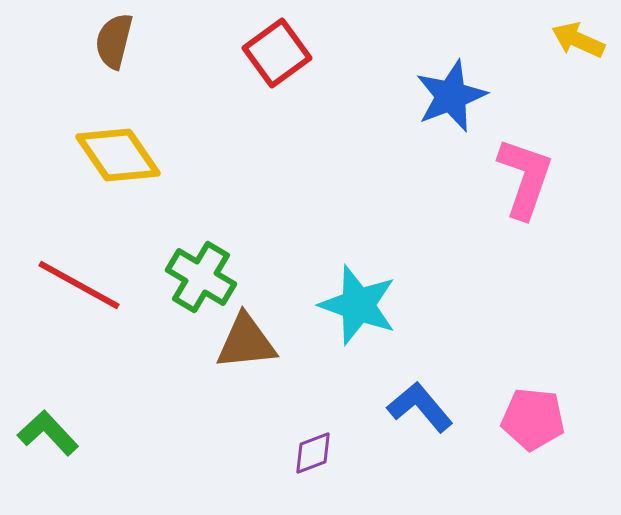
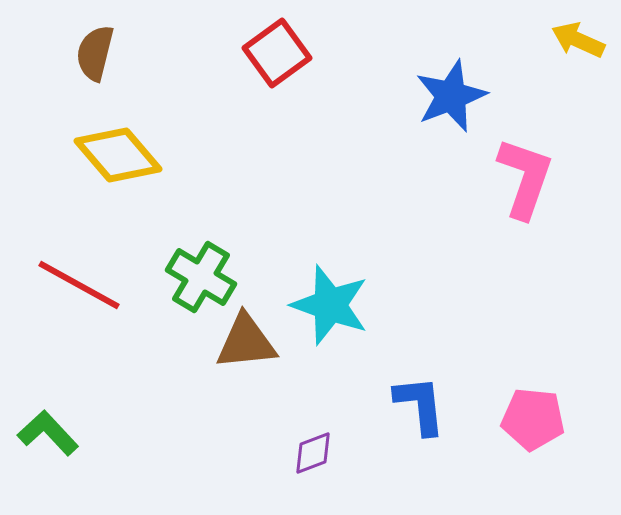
brown semicircle: moved 19 px left, 12 px down
yellow diamond: rotated 6 degrees counterclockwise
cyan star: moved 28 px left
blue L-shape: moved 2 px up; rotated 34 degrees clockwise
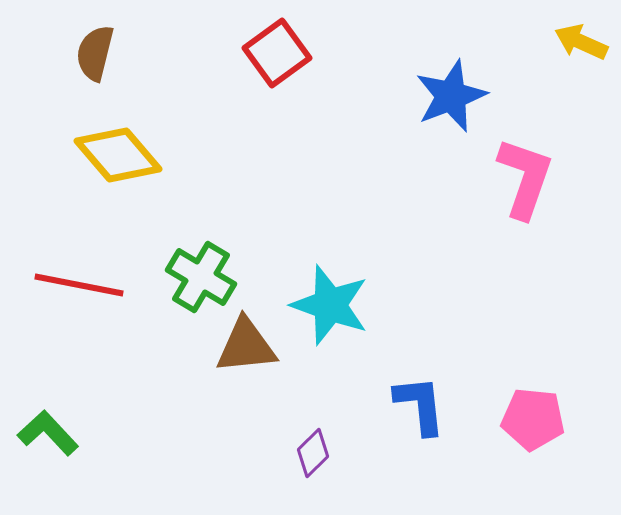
yellow arrow: moved 3 px right, 2 px down
red line: rotated 18 degrees counterclockwise
brown triangle: moved 4 px down
purple diamond: rotated 24 degrees counterclockwise
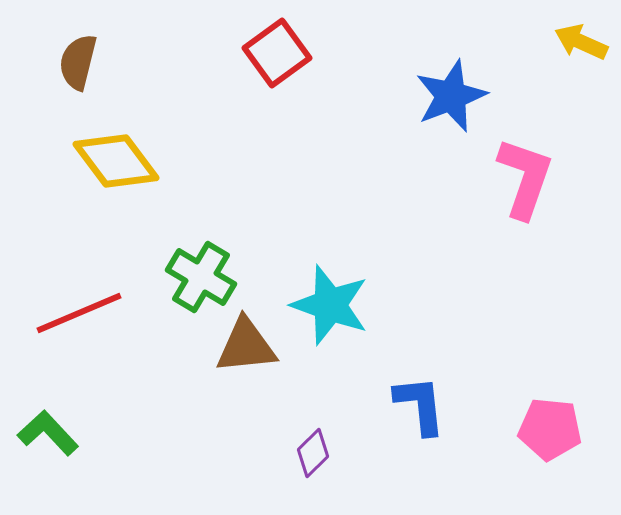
brown semicircle: moved 17 px left, 9 px down
yellow diamond: moved 2 px left, 6 px down; rotated 4 degrees clockwise
red line: moved 28 px down; rotated 34 degrees counterclockwise
pink pentagon: moved 17 px right, 10 px down
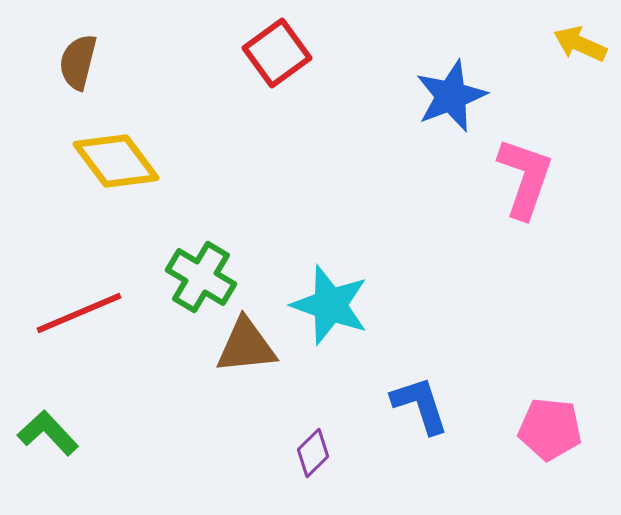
yellow arrow: moved 1 px left, 2 px down
blue L-shape: rotated 12 degrees counterclockwise
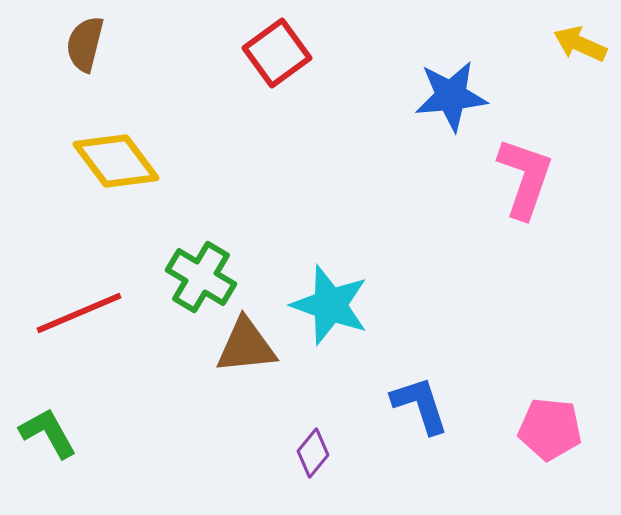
brown semicircle: moved 7 px right, 18 px up
blue star: rotated 16 degrees clockwise
green L-shape: rotated 14 degrees clockwise
purple diamond: rotated 6 degrees counterclockwise
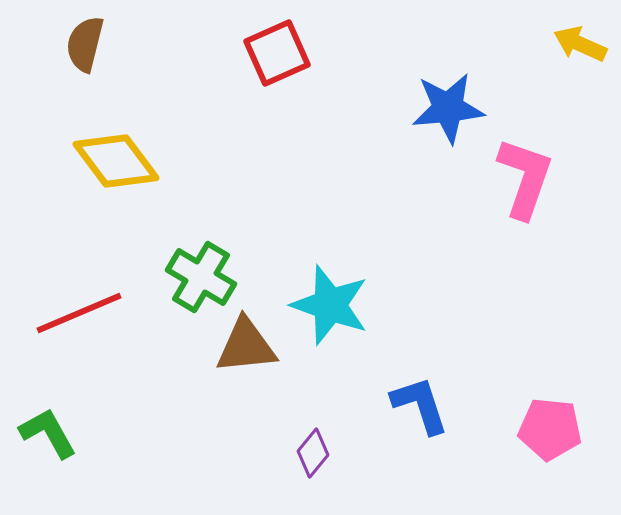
red square: rotated 12 degrees clockwise
blue star: moved 3 px left, 12 px down
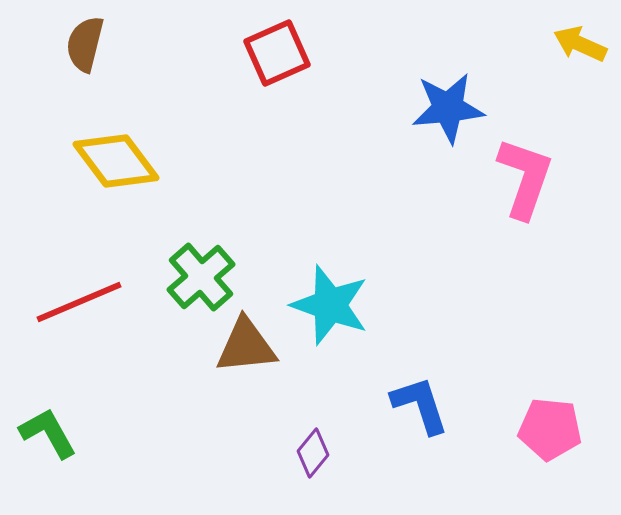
green cross: rotated 18 degrees clockwise
red line: moved 11 px up
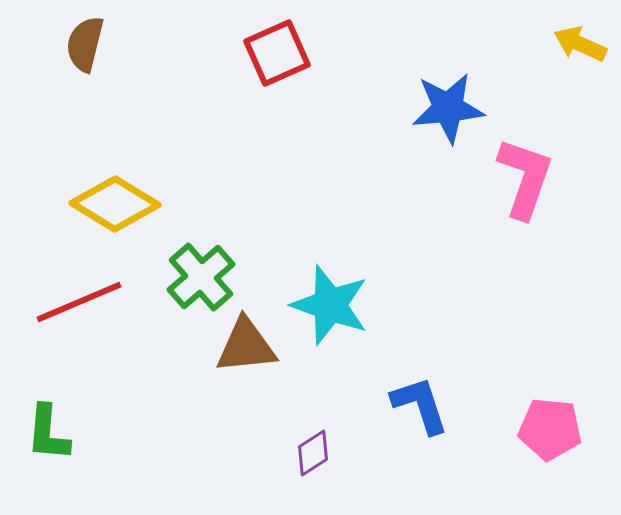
yellow diamond: moved 1 px left, 43 px down; rotated 22 degrees counterclockwise
green L-shape: rotated 146 degrees counterclockwise
purple diamond: rotated 18 degrees clockwise
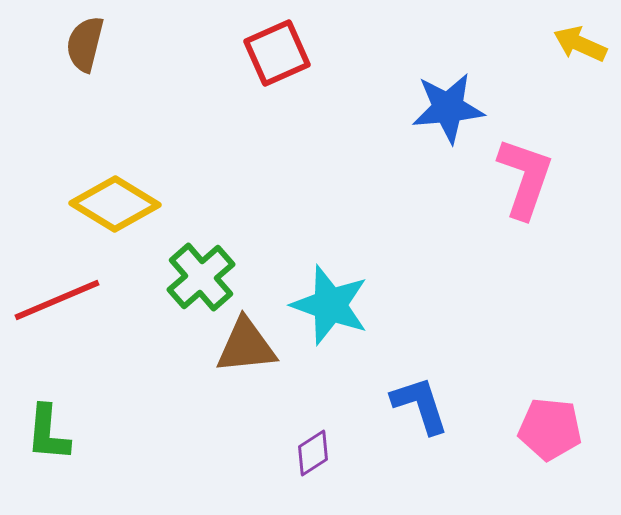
red line: moved 22 px left, 2 px up
